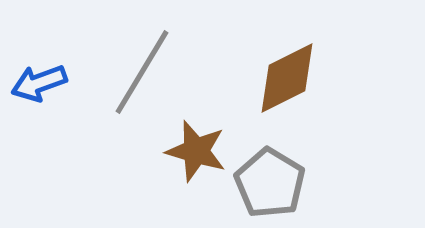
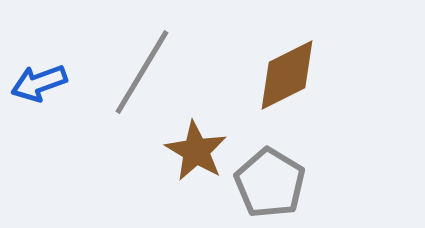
brown diamond: moved 3 px up
brown star: rotated 14 degrees clockwise
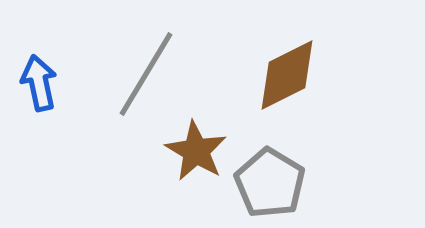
gray line: moved 4 px right, 2 px down
blue arrow: rotated 98 degrees clockwise
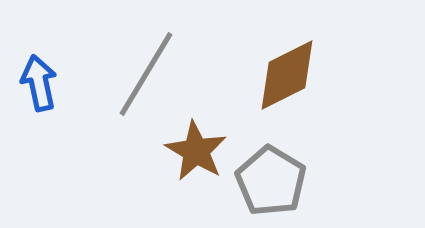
gray pentagon: moved 1 px right, 2 px up
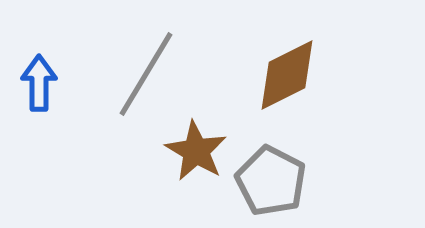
blue arrow: rotated 12 degrees clockwise
gray pentagon: rotated 4 degrees counterclockwise
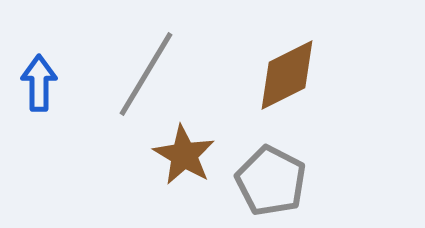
brown star: moved 12 px left, 4 px down
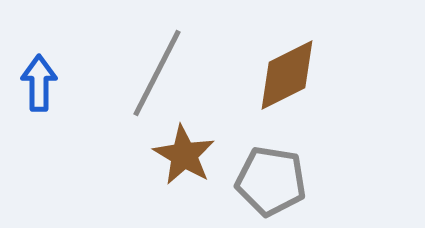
gray line: moved 11 px right, 1 px up; rotated 4 degrees counterclockwise
gray pentagon: rotated 18 degrees counterclockwise
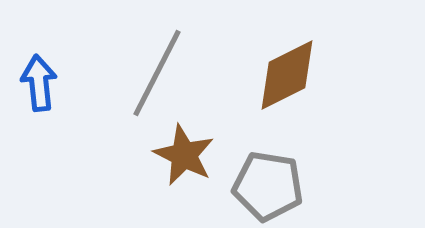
blue arrow: rotated 6 degrees counterclockwise
brown star: rotated 4 degrees counterclockwise
gray pentagon: moved 3 px left, 5 px down
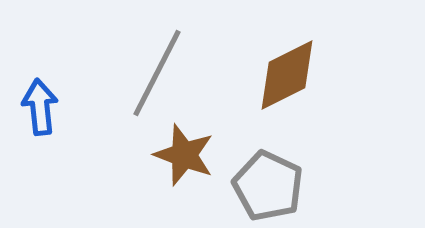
blue arrow: moved 1 px right, 24 px down
brown star: rotated 6 degrees counterclockwise
gray pentagon: rotated 16 degrees clockwise
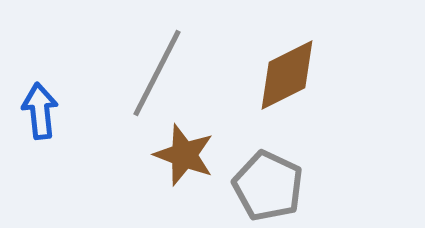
blue arrow: moved 4 px down
